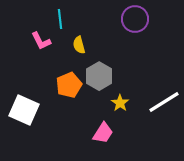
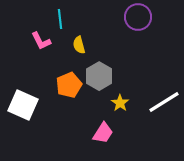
purple circle: moved 3 px right, 2 px up
white square: moved 1 px left, 5 px up
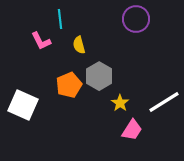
purple circle: moved 2 px left, 2 px down
pink trapezoid: moved 29 px right, 3 px up
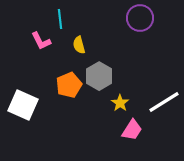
purple circle: moved 4 px right, 1 px up
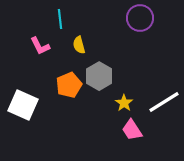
pink L-shape: moved 1 px left, 5 px down
yellow star: moved 4 px right
pink trapezoid: rotated 115 degrees clockwise
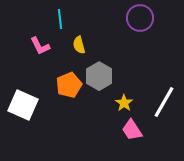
white line: rotated 28 degrees counterclockwise
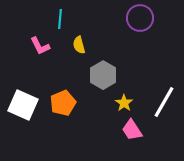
cyan line: rotated 12 degrees clockwise
gray hexagon: moved 4 px right, 1 px up
orange pentagon: moved 6 px left, 18 px down
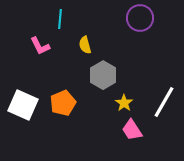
yellow semicircle: moved 6 px right
